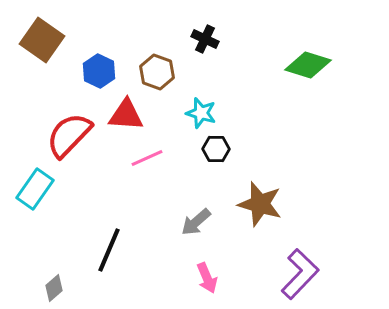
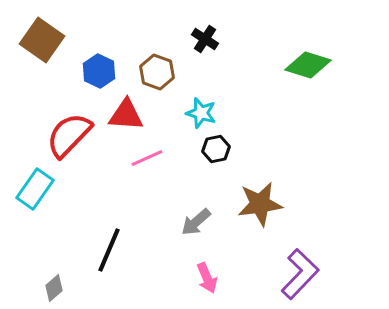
black cross: rotated 8 degrees clockwise
black hexagon: rotated 12 degrees counterclockwise
brown star: rotated 24 degrees counterclockwise
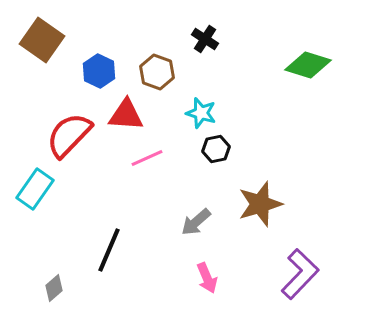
brown star: rotated 9 degrees counterclockwise
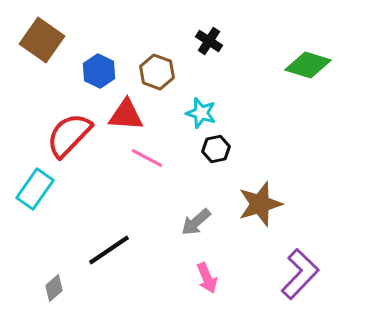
black cross: moved 4 px right, 2 px down
pink line: rotated 52 degrees clockwise
black line: rotated 33 degrees clockwise
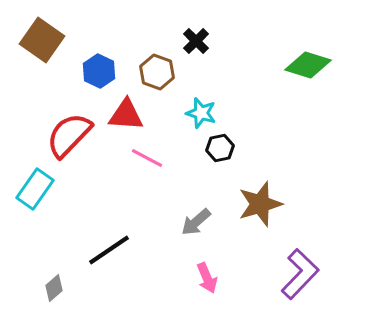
black cross: moved 13 px left; rotated 12 degrees clockwise
black hexagon: moved 4 px right, 1 px up
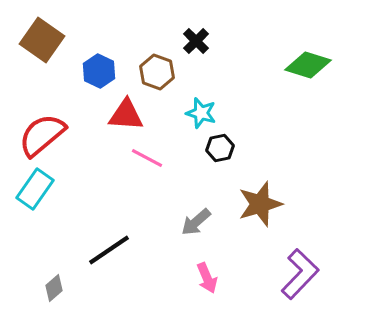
red semicircle: moved 27 px left; rotated 6 degrees clockwise
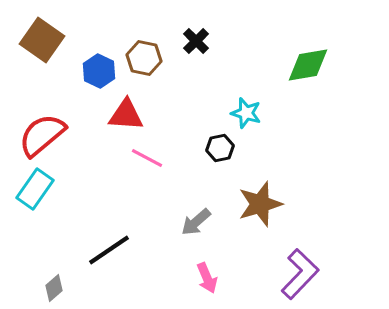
green diamond: rotated 27 degrees counterclockwise
brown hexagon: moved 13 px left, 14 px up; rotated 8 degrees counterclockwise
cyan star: moved 45 px right
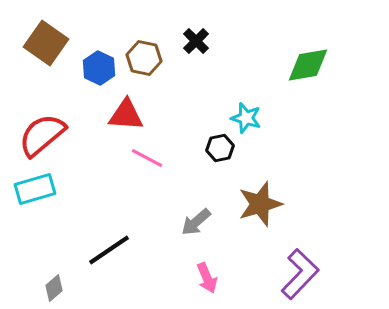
brown square: moved 4 px right, 3 px down
blue hexagon: moved 3 px up
cyan star: moved 5 px down
cyan rectangle: rotated 39 degrees clockwise
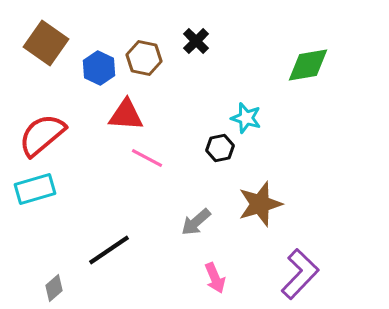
pink arrow: moved 8 px right
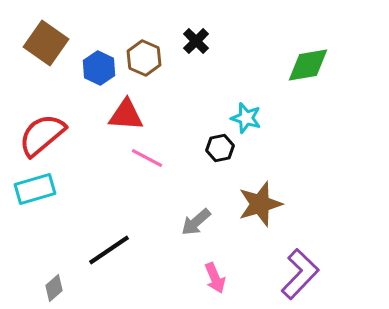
brown hexagon: rotated 12 degrees clockwise
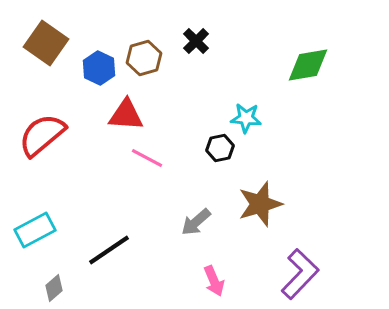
brown hexagon: rotated 20 degrees clockwise
cyan star: rotated 12 degrees counterclockwise
cyan rectangle: moved 41 px down; rotated 12 degrees counterclockwise
pink arrow: moved 1 px left, 3 px down
